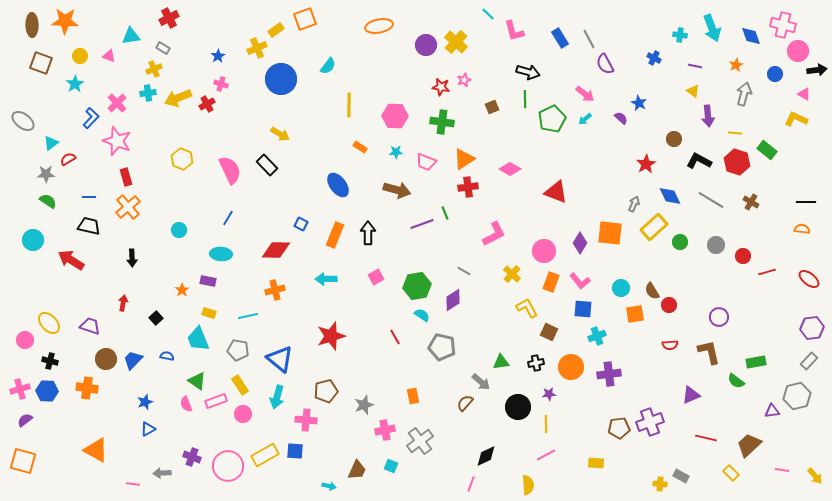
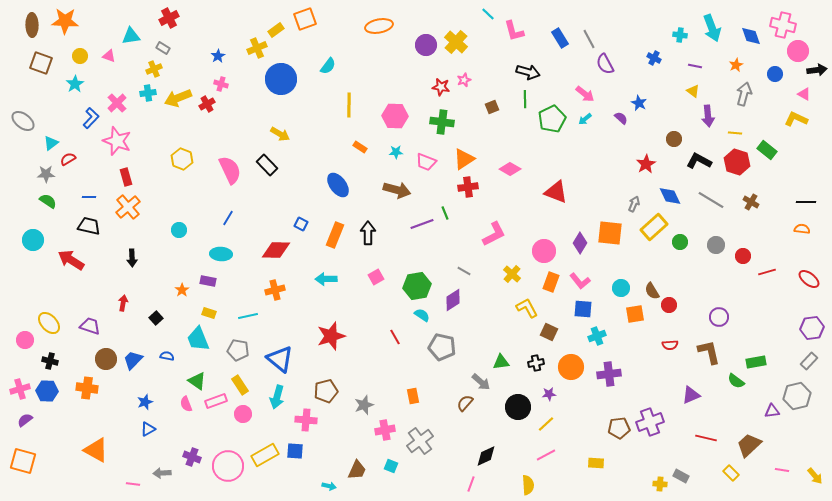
yellow line at (546, 424): rotated 48 degrees clockwise
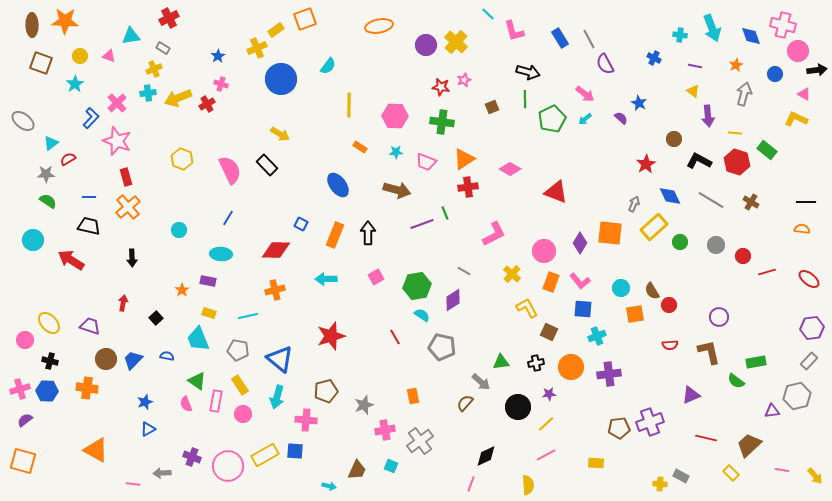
pink rectangle at (216, 401): rotated 60 degrees counterclockwise
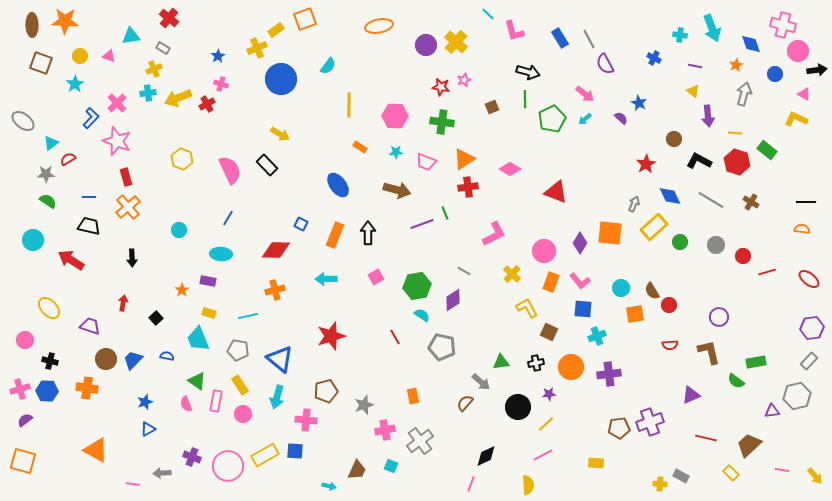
red cross at (169, 18): rotated 24 degrees counterclockwise
blue diamond at (751, 36): moved 8 px down
yellow ellipse at (49, 323): moved 15 px up
pink line at (546, 455): moved 3 px left
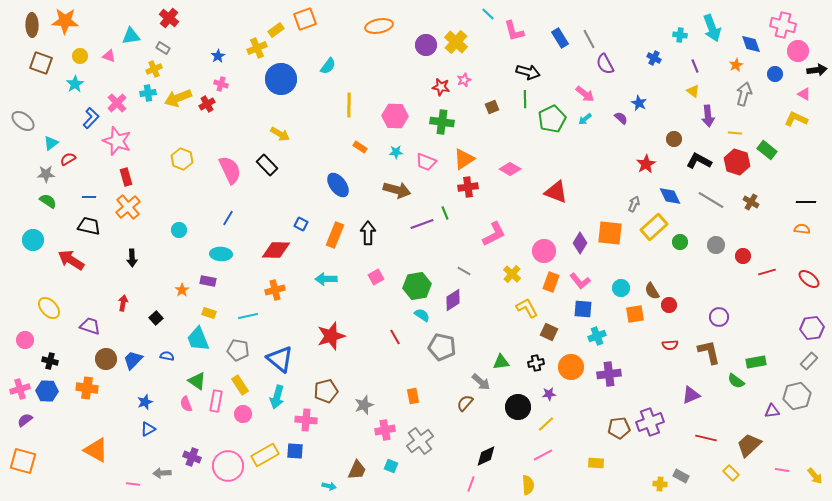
purple line at (695, 66): rotated 56 degrees clockwise
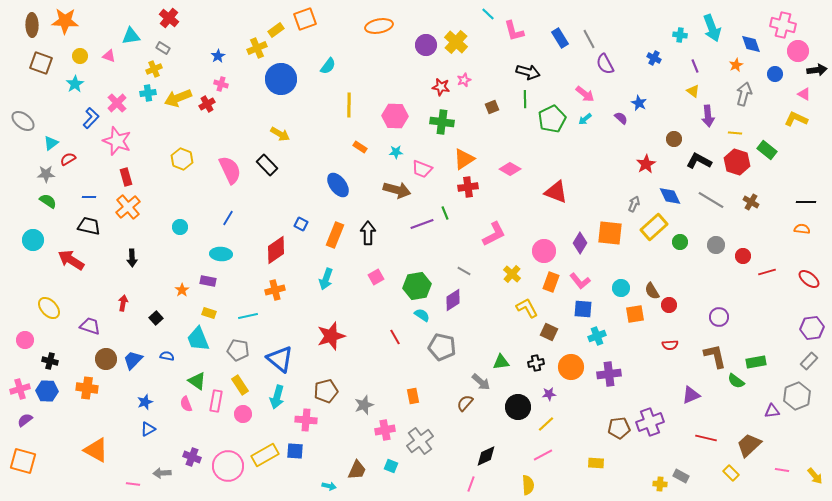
pink trapezoid at (426, 162): moved 4 px left, 7 px down
cyan circle at (179, 230): moved 1 px right, 3 px up
red diamond at (276, 250): rotated 36 degrees counterclockwise
cyan arrow at (326, 279): rotated 70 degrees counterclockwise
brown L-shape at (709, 352): moved 6 px right, 4 px down
gray hexagon at (797, 396): rotated 8 degrees counterclockwise
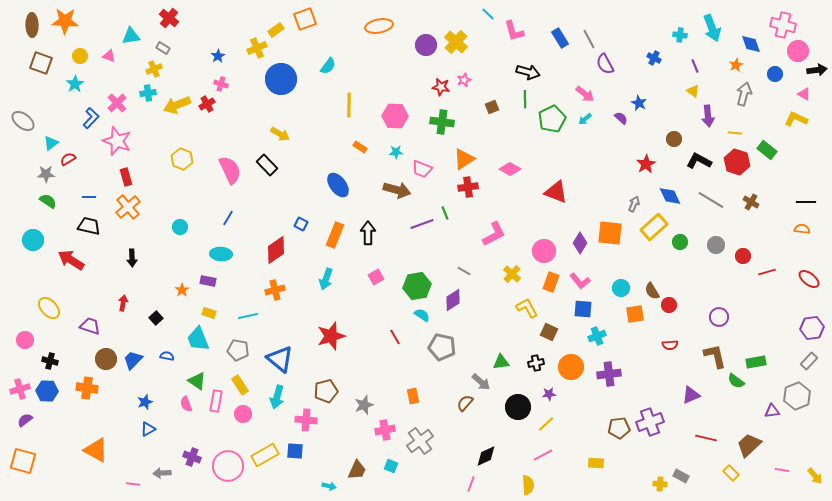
yellow arrow at (178, 98): moved 1 px left, 7 px down
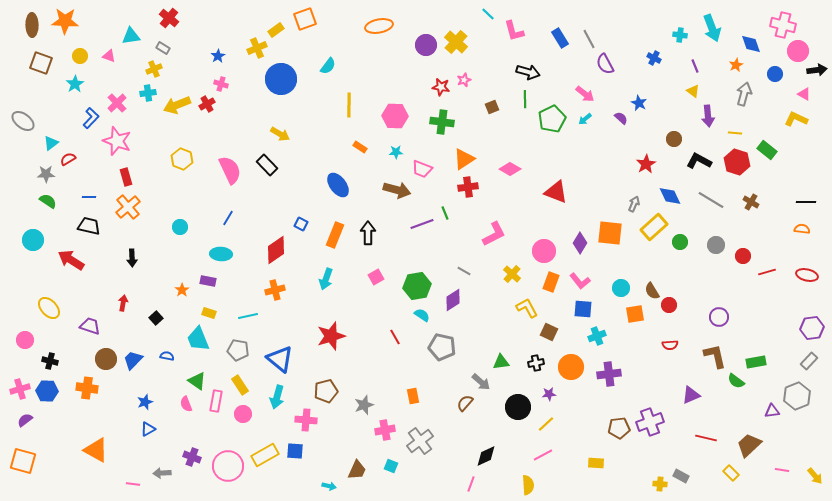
red ellipse at (809, 279): moved 2 px left, 4 px up; rotated 25 degrees counterclockwise
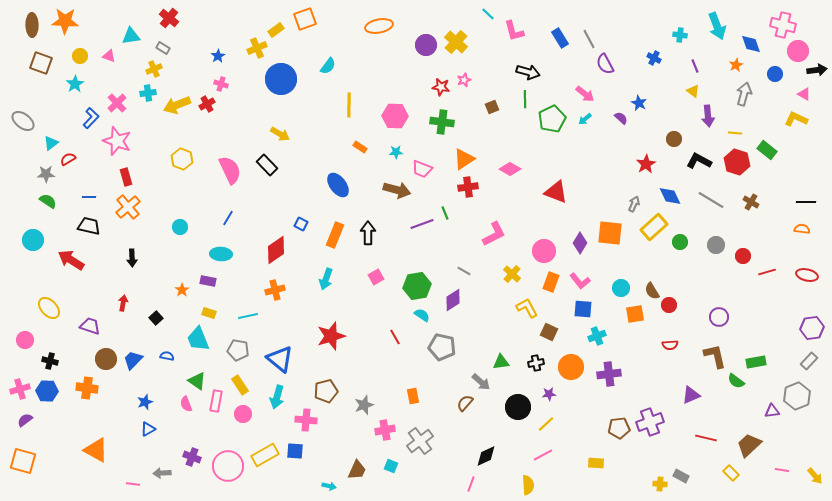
cyan arrow at (712, 28): moved 5 px right, 2 px up
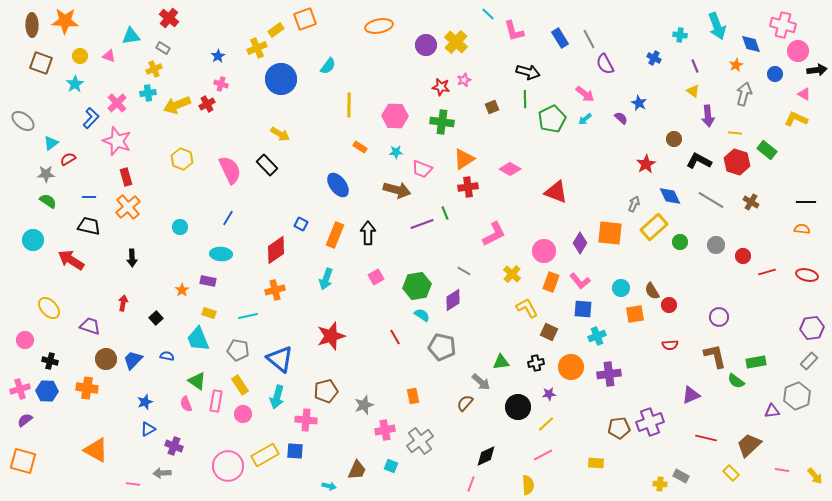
purple cross at (192, 457): moved 18 px left, 11 px up
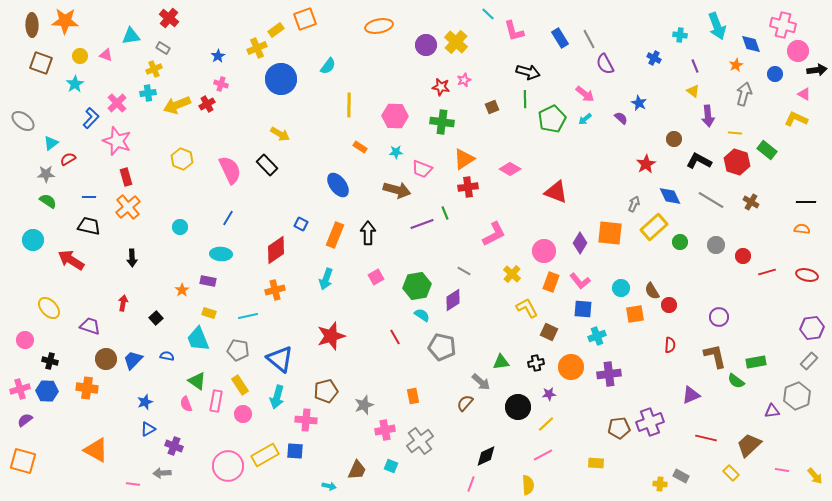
pink triangle at (109, 56): moved 3 px left, 1 px up
red semicircle at (670, 345): rotated 84 degrees counterclockwise
